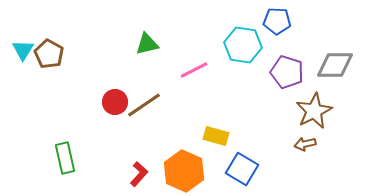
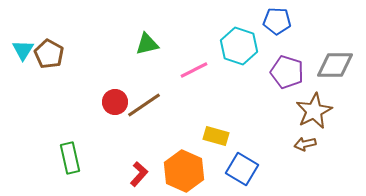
cyan hexagon: moved 4 px left, 1 px down; rotated 9 degrees clockwise
green rectangle: moved 5 px right
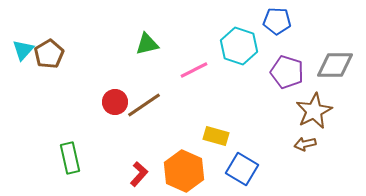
cyan triangle: rotated 10 degrees clockwise
brown pentagon: rotated 12 degrees clockwise
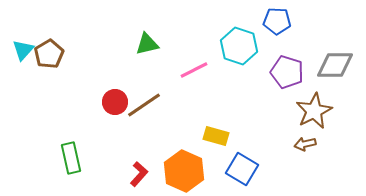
green rectangle: moved 1 px right
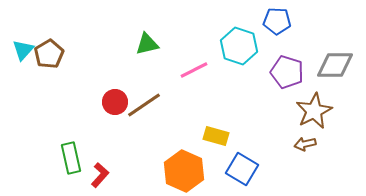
red L-shape: moved 39 px left, 1 px down
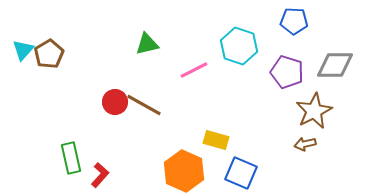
blue pentagon: moved 17 px right
brown line: rotated 63 degrees clockwise
yellow rectangle: moved 4 px down
blue square: moved 1 px left, 4 px down; rotated 8 degrees counterclockwise
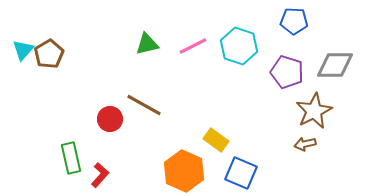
pink line: moved 1 px left, 24 px up
red circle: moved 5 px left, 17 px down
yellow rectangle: rotated 20 degrees clockwise
